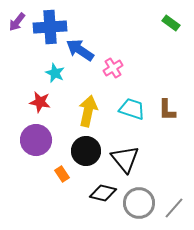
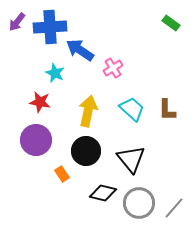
cyan trapezoid: rotated 24 degrees clockwise
black triangle: moved 6 px right
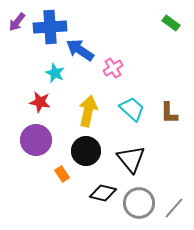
brown L-shape: moved 2 px right, 3 px down
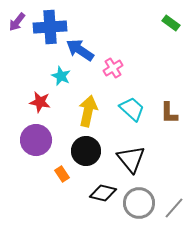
cyan star: moved 6 px right, 3 px down
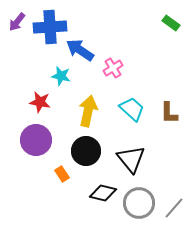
cyan star: rotated 12 degrees counterclockwise
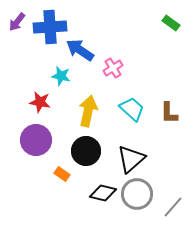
black triangle: rotated 28 degrees clockwise
orange rectangle: rotated 21 degrees counterclockwise
gray circle: moved 2 px left, 9 px up
gray line: moved 1 px left, 1 px up
